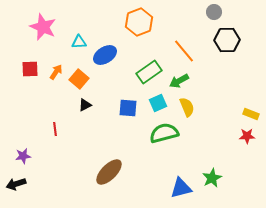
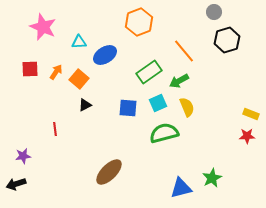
black hexagon: rotated 15 degrees counterclockwise
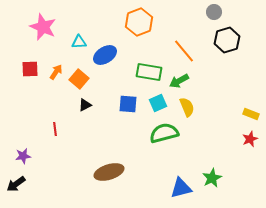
green rectangle: rotated 45 degrees clockwise
blue square: moved 4 px up
red star: moved 3 px right, 3 px down; rotated 21 degrees counterclockwise
brown ellipse: rotated 28 degrees clockwise
black arrow: rotated 18 degrees counterclockwise
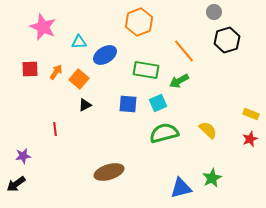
green rectangle: moved 3 px left, 2 px up
yellow semicircle: moved 21 px right, 23 px down; rotated 24 degrees counterclockwise
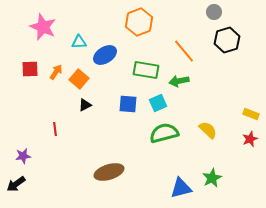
green arrow: rotated 18 degrees clockwise
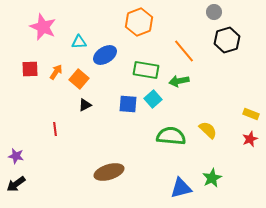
cyan square: moved 5 px left, 4 px up; rotated 18 degrees counterclockwise
green semicircle: moved 7 px right, 3 px down; rotated 20 degrees clockwise
purple star: moved 7 px left; rotated 21 degrees clockwise
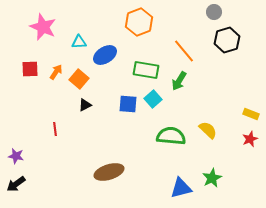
green arrow: rotated 48 degrees counterclockwise
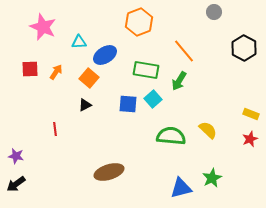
black hexagon: moved 17 px right, 8 px down; rotated 15 degrees counterclockwise
orange square: moved 10 px right, 1 px up
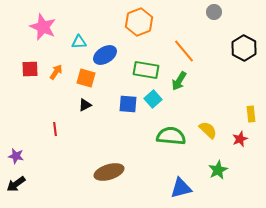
orange square: moved 3 px left; rotated 24 degrees counterclockwise
yellow rectangle: rotated 63 degrees clockwise
red star: moved 10 px left
green star: moved 6 px right, 8 px up
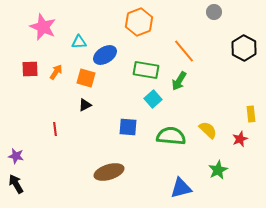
blue square: moved 23 px down
black arrow: rotated 96 degrees clockwise
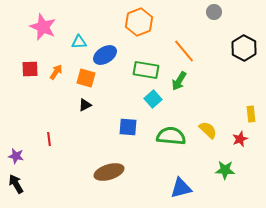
red line: moved 6 px left, 10 px down
green star: moved 7 px right; rotated 30 degrees clockwise
